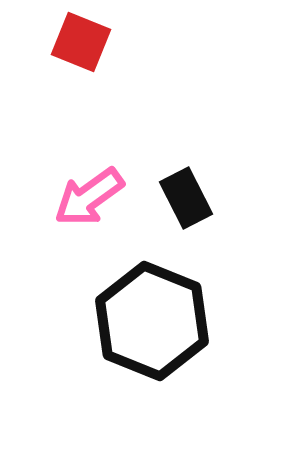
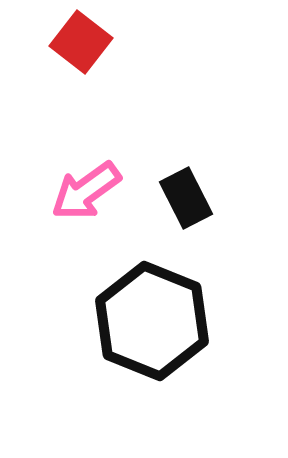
red square: rotated 16 degrees clockwise
pink arrow: moved 3 px left, 6 px up
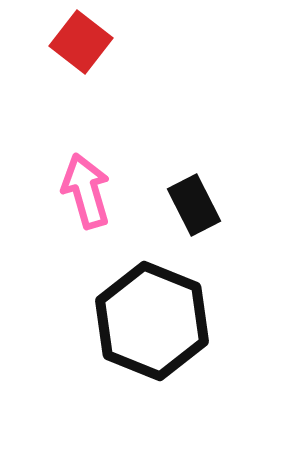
pink arrow: rotated 110 degrees clockwise
black rectangle: moved 8 px right, 7 px down
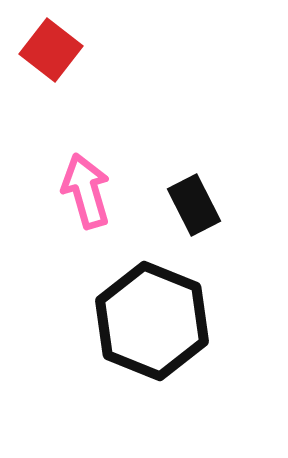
red square: moved 30 px left, 8 px down
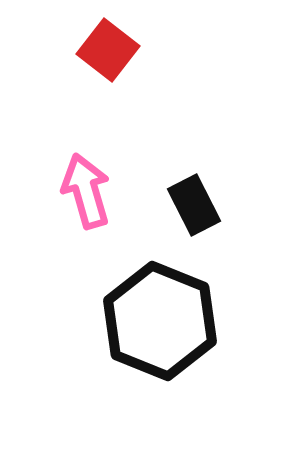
red square: moved 57 px right
black hexagon: moved 8 px right
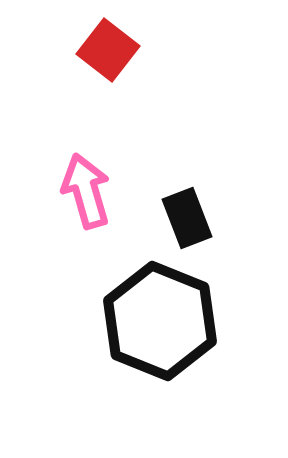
black rectangle: moved 7 px left, 13 px down; rotated 6 degrees clockwise
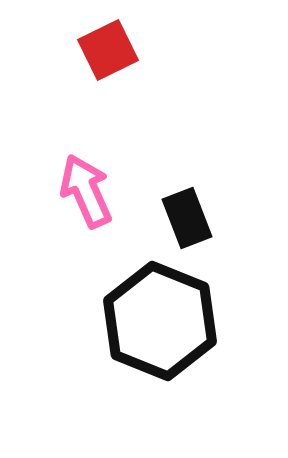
red square: rotated 26 degrees clockwise
pink arrow: rotated 8 degrees counterclockwise
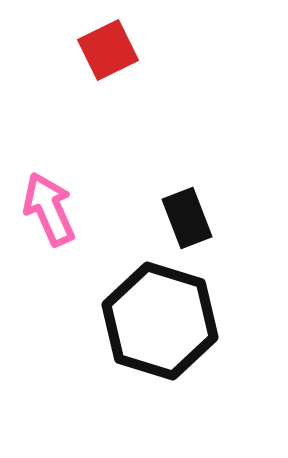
pink arrow: moved 37 px left, 18 px down
black hexagon: rotated 5 degrees counterclockwise
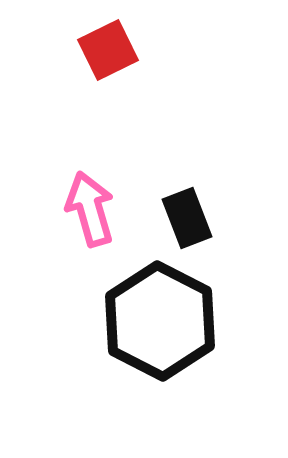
pink arrow: moved 41 px right; rotated 8 degrees clockwise
black hexagon: rotated 10 degrees clockwise
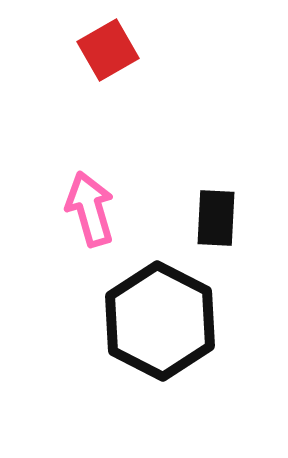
red square: rotated 4 degrees counterclockwise
black rectangle: moved 29 px right; rotated 24 degrees clockwise
